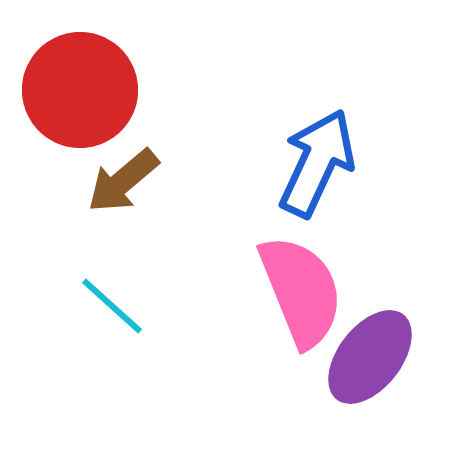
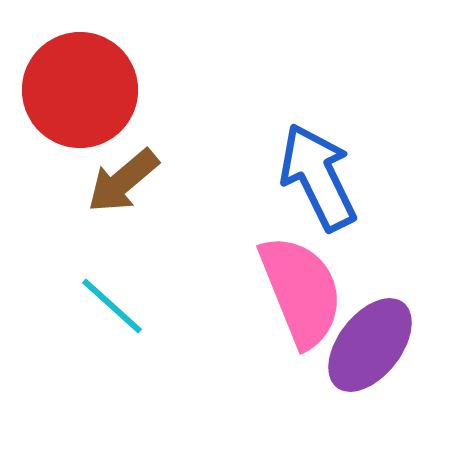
blue arrow: moved 1 px right, 14 px down; rotated 51 degrees counterclockwise
purple ellipse: moved 12 px up
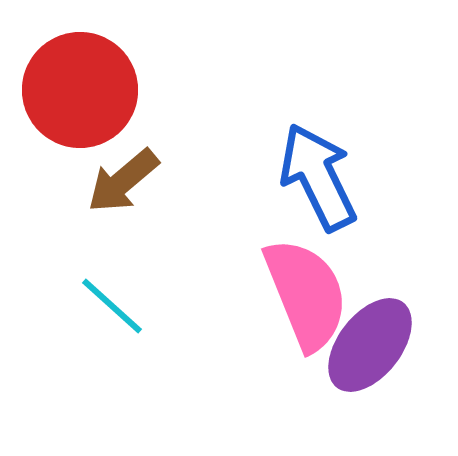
pink semicircle: moved 5 px right, 3 px down
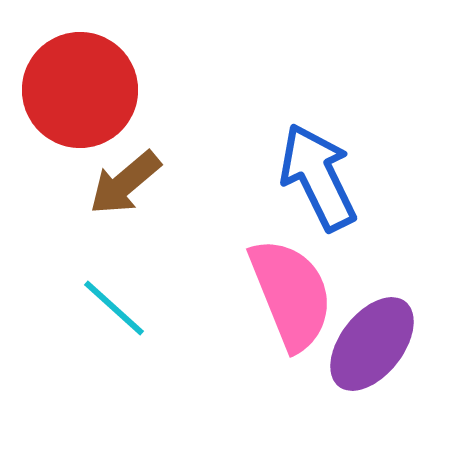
brown arrow: moved 2 px right, 2 px down
pink semicircle: moved 15 px left
cyan line: moved 2 px right, 2 px down
purple ellipse: moved 2 px right, 1 px up
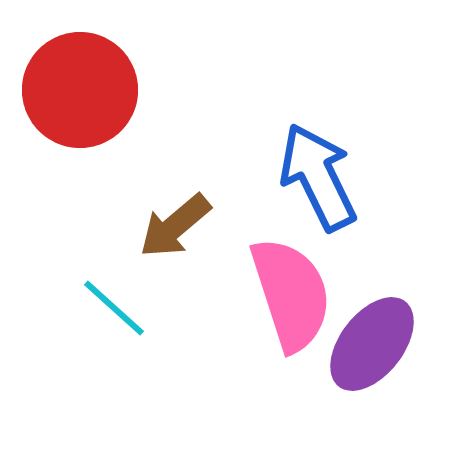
brown arrow: moved 50 px right, 43 px down
pink semicircle: rotated 4 degrees clockwise
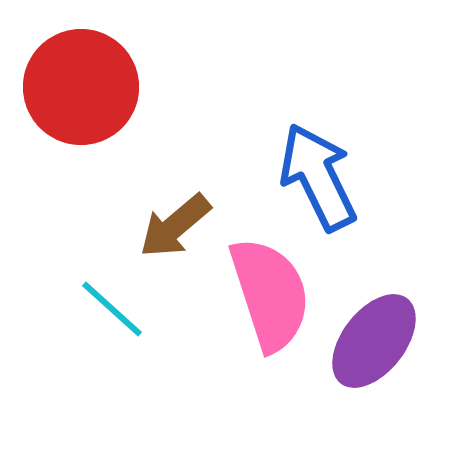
red circle: moved 1 px right, 3 px up
pink semicircle: moved 21 px left
cyan line: moved 2 px left, 1 px down
purple ellipse: moved 2 px right, 3 px up
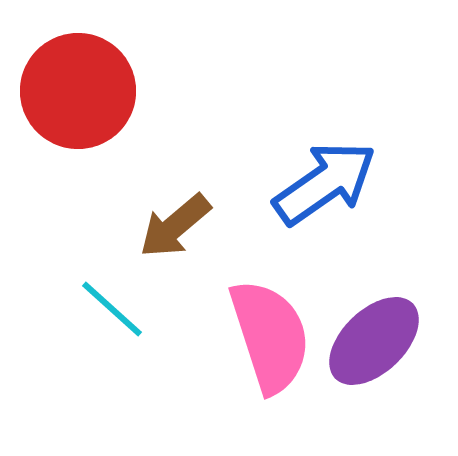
red circle: moved 3 px left, 4 px down
blue arrow: moved 7 px right, 6 px down; rotated 81 degrees clockwise
pink semicircle: moved 42 px down
purple ellipse: rotated 8 degrees clockwise
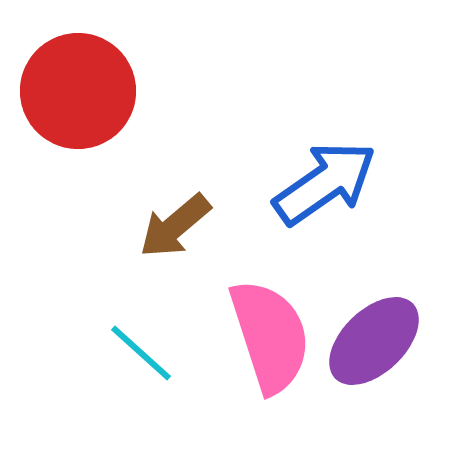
cyan line: moved 29 px right, 44 px down
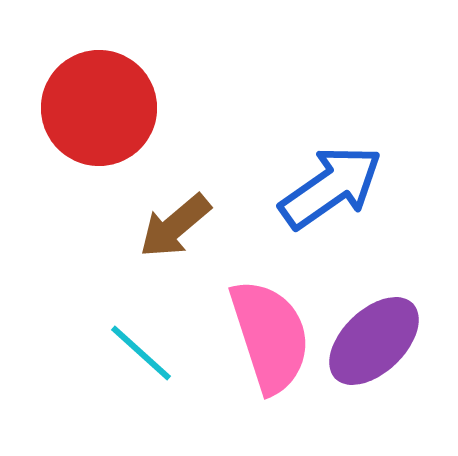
red circle: moved 21 px right, 17 px down
blue arrow: moved 6 px right, 4 px down
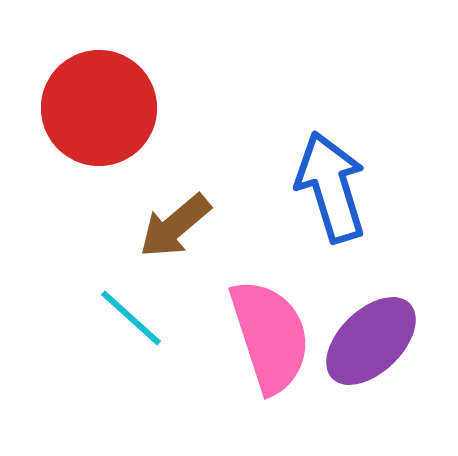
blue arrow: rotated 72 degrees counterclockwise
purple ellipse: moved 3 px left
cyan line: moved 10 px left, 35 px up
